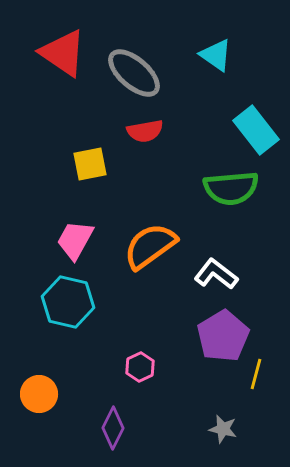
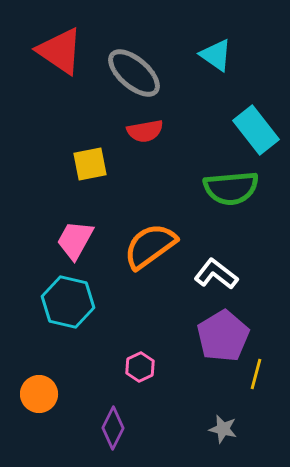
red triangle: moved 3 px left, 2 px up
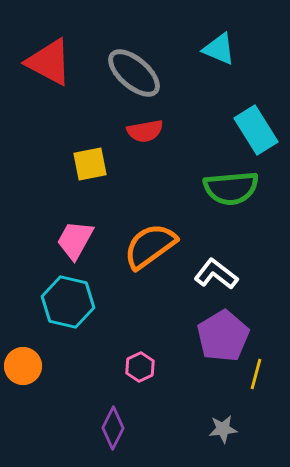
red triangle: moved 11 px left, 11 px down; rotated 6 degrees counterclockwise
cyan triangle: moved 3 px right, 6 px up; rotated 12 degrees counterclockwise
cyan rectangle: rotated 6 degrees clockwise
orange circle: moved 16 px left, 28 px up
gray star: rotated 20 degrees counterclockwise
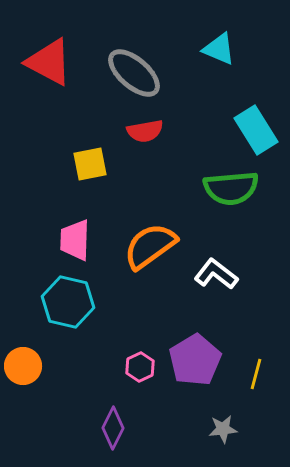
pink trapezoid: rotated 27 degrees counterclockwise
purple pentagon: moved 28 px left, 24 px down
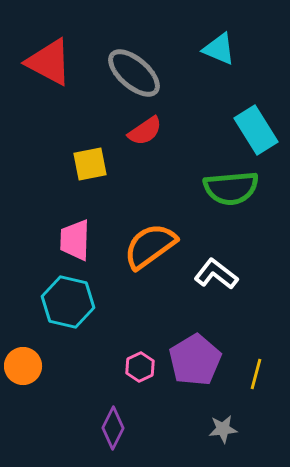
red semicircle: rotated 24 degrees counterclockwise
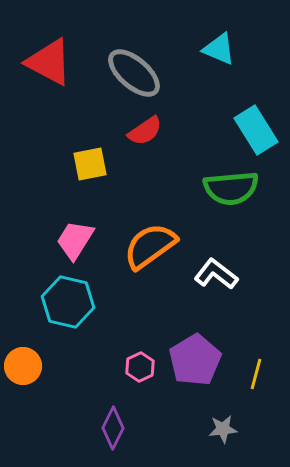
pink trapezoid: rotated 30 degrees clockwise
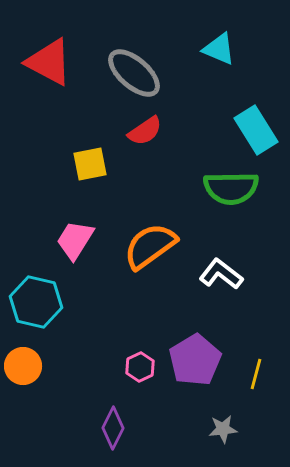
green semicircle: rotated 4 degrees clockwise
white L-shape: moved 5 px right
cyan hexagon: moved 32 px left
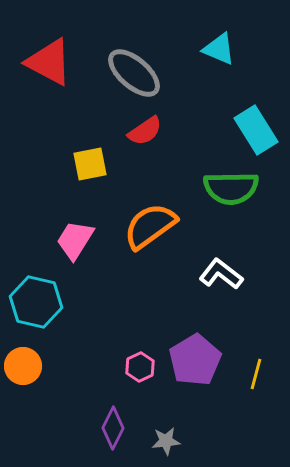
orange semicircle: moved 20 px up
gray star: moved 57 px left, 12 px down
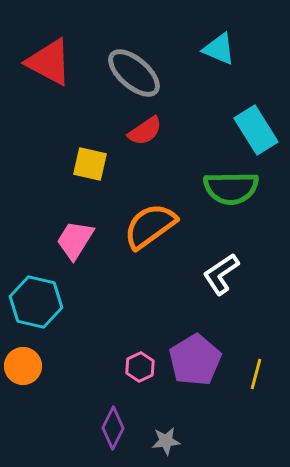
yellow square: rotated 24 degrees clockwise
white L-shape: rotated 72 degrees counterclockwise
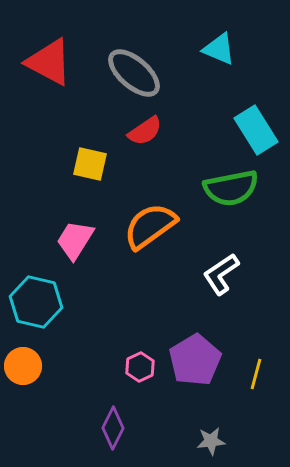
green semicircle: rotated 10 degrees counterclockwise
gray star: moved 45 px right
